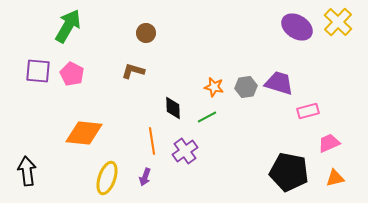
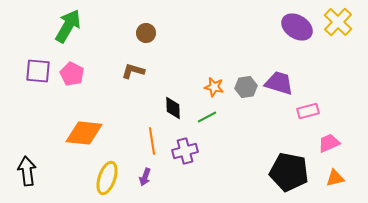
purple cross: rotated 20 degrees clockwise
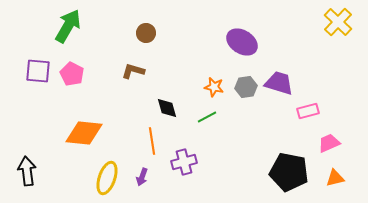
purple ellipse: moved 55 px left, 15 px down
black diamond: moved 6 px left; rotated 15 degrees counterclockwise
purple cross: moved 1 px left, 11 px down
purple arrow: moved 3 px left
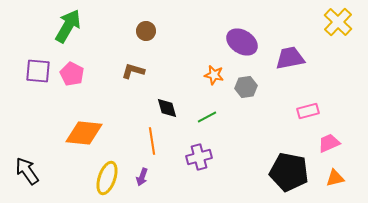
brown circle: moved 2 px up
purple trapezoid: moved 11 px right, 25 px up; rotated 28 degrees counterclockwise
orange star: moved 12 px up
purple cross: moved 15 px right, 5 px up
black arrow: rotated 28 degrees counterclockwise
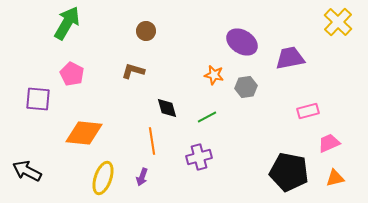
green arrow: moved 1 px left, 3 px up
purple square: moved 28 px down
black arrow: rotated 28 degrees counterclockwise
yellow ellipse: moved 4 px left
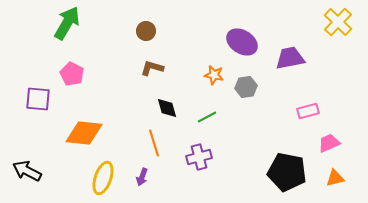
brown L-shape: moved 19 px right, 3 px up
orange line: moved 2 px right, 2 px down; rotated 8 degrees counterclockwise
black pentagon: moved 2 px left
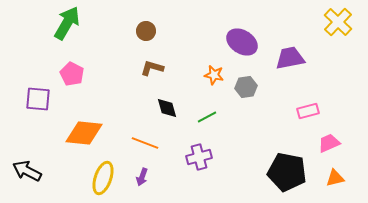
orange line: moved 9 px left; rotated 52 degrees counterclockwise
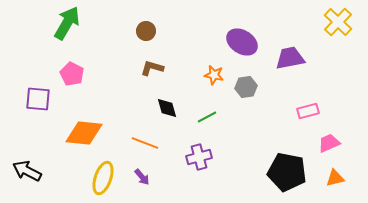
purple arrow: rotated 60 degrees counterclockwise
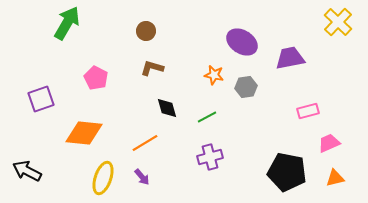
pink pentagon: moved 24 px right, 4 px down
purple square: moved 3 px right; rotated 24 degrees counterclockwise
orange line: rotated 52 degrees counterclockwise
purple cross: moved 11 px right
